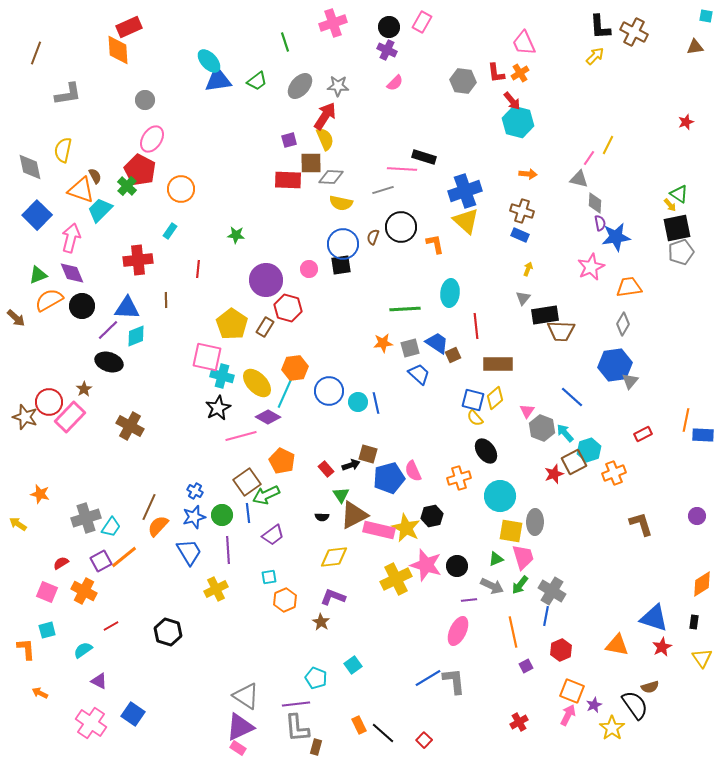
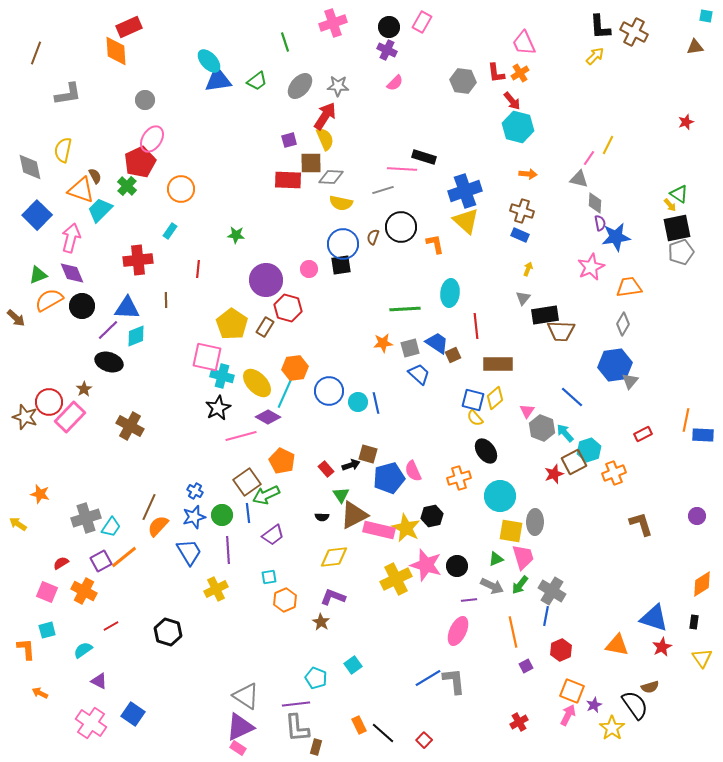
orange diamond at (118, 50): moved 2 px left, 1 px down
cyan hexagon at (518, 122): moved 5 px down
red pentagon at (140, 170): moved 8 px up; rotated 20 degrees clockwise
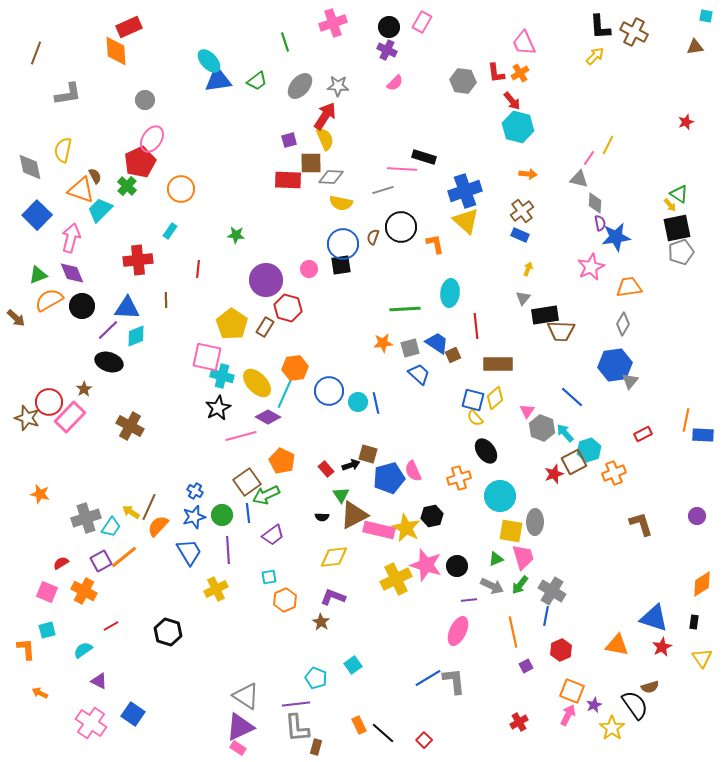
brown cross at (522, 211): rotated 35 degrees clockwise
brown star at (25, 417): moved 2 px right, 1 px down
yellow arrow at (18, 524): moved 113 px right, 12 px up
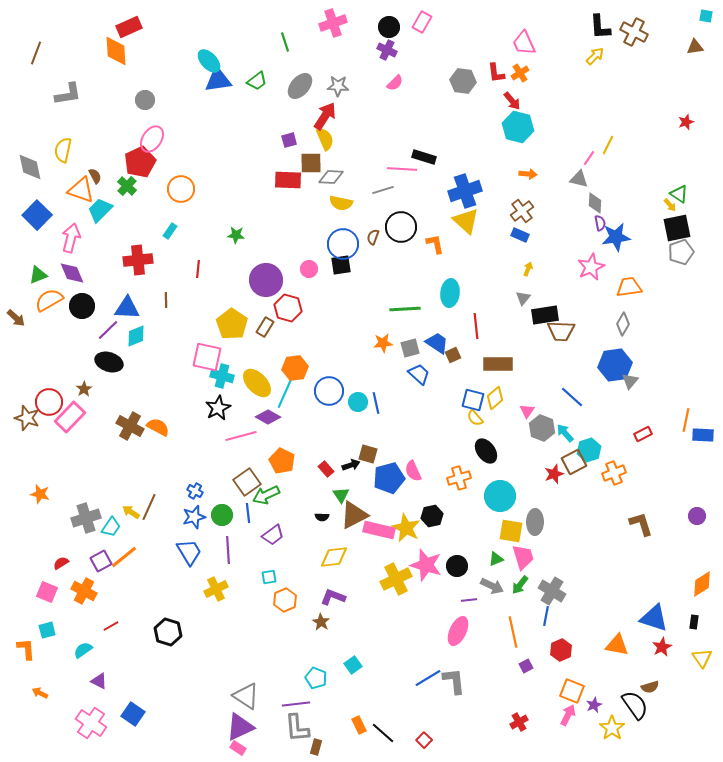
orange semicircle at (158, 526): moved 99 px up; rotated 75 degrees clockwise
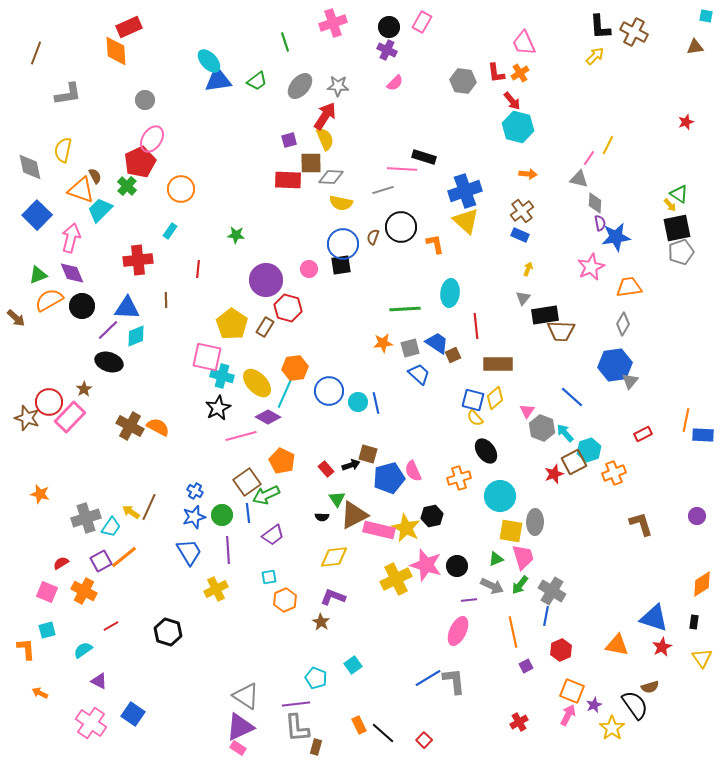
green triangle at (341, 495): moved 4 px left, 4 px down
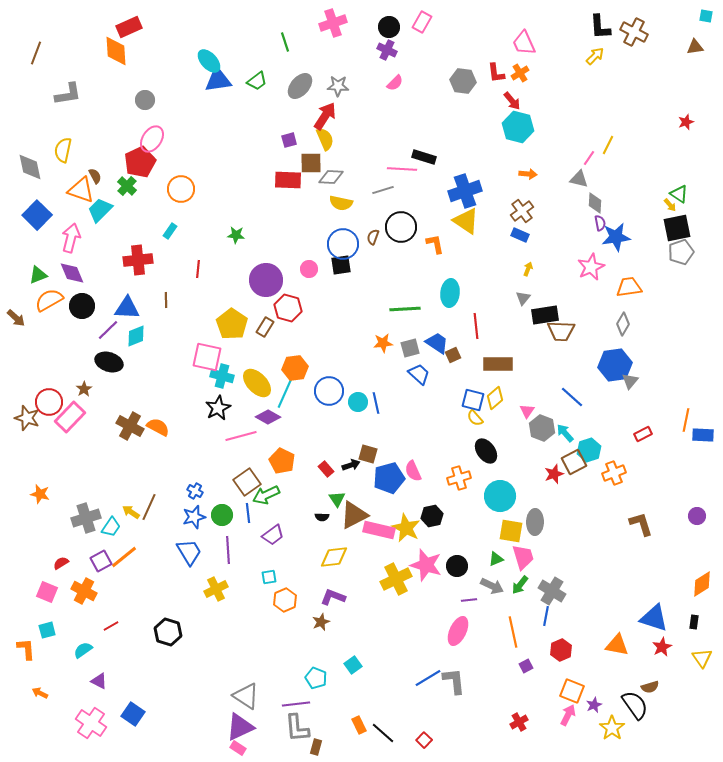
yellow triangle at (466, 221): rotated 8 degrees counterclockwise
brown star at (321, 622): rotated 18 degrees clockwise
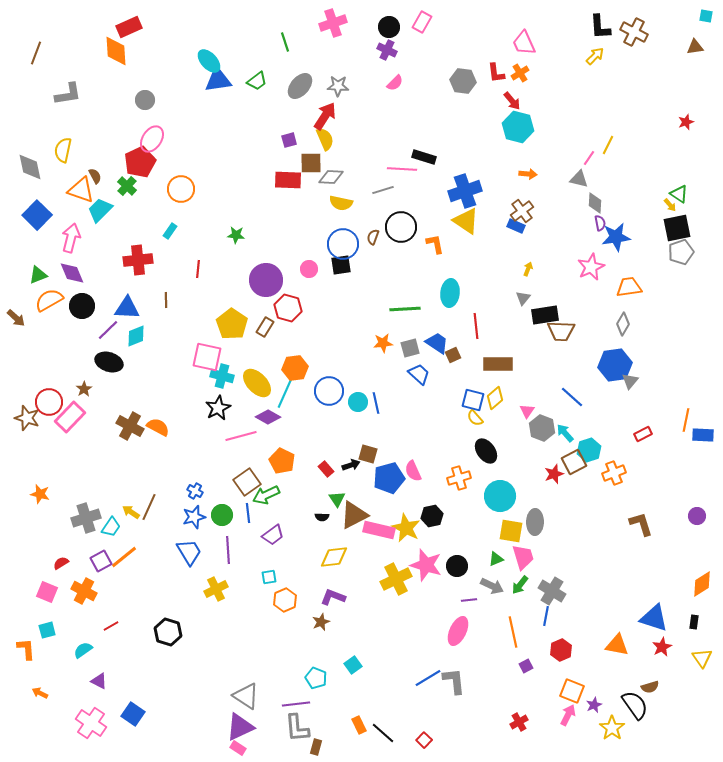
blue rectangle at (520, 235): moved 4 px left, 9 px up
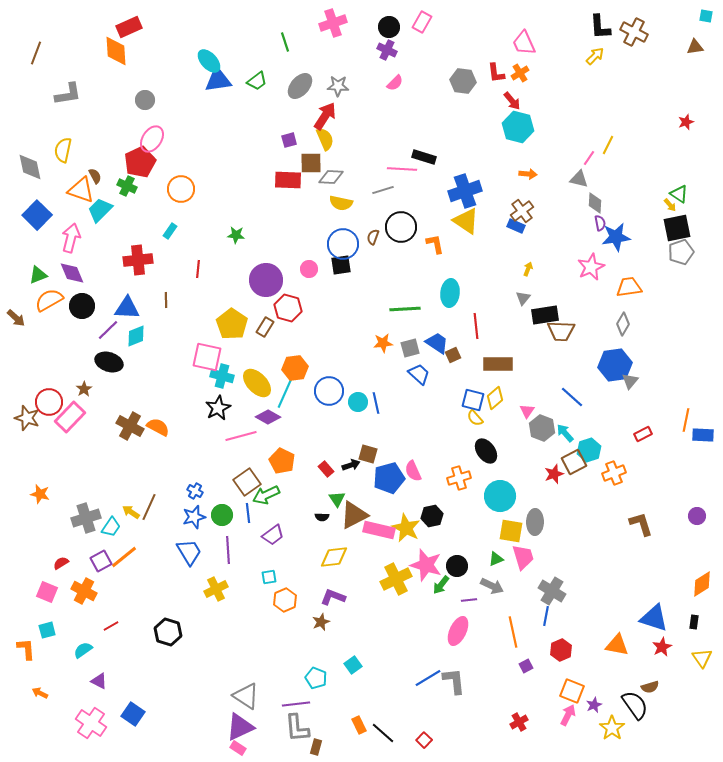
green cross at (127, 186): rotated 18 degrees counterclockwise
green arrow at (520, 585): moved 79 px left
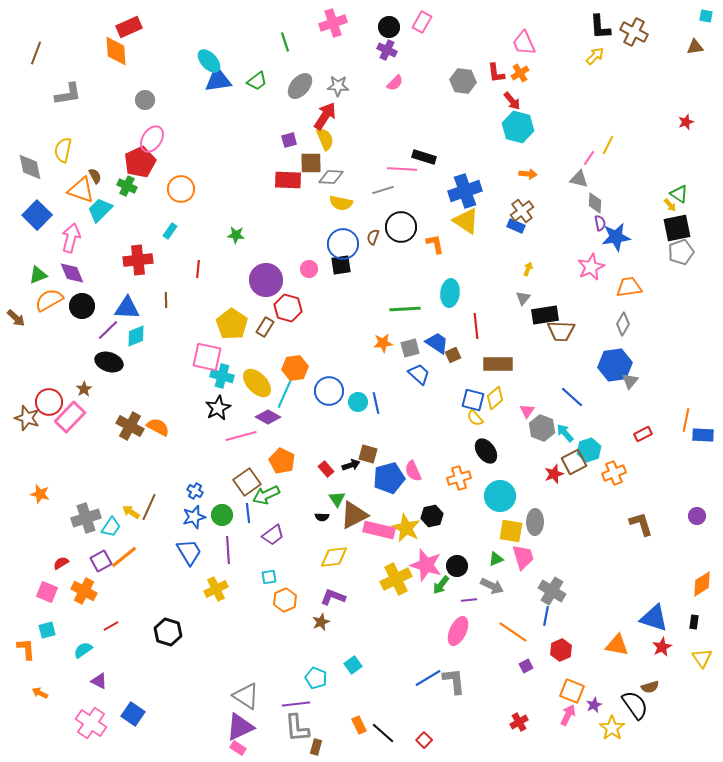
orange line at (513, 632): rotated 44 degrees counterclockwise
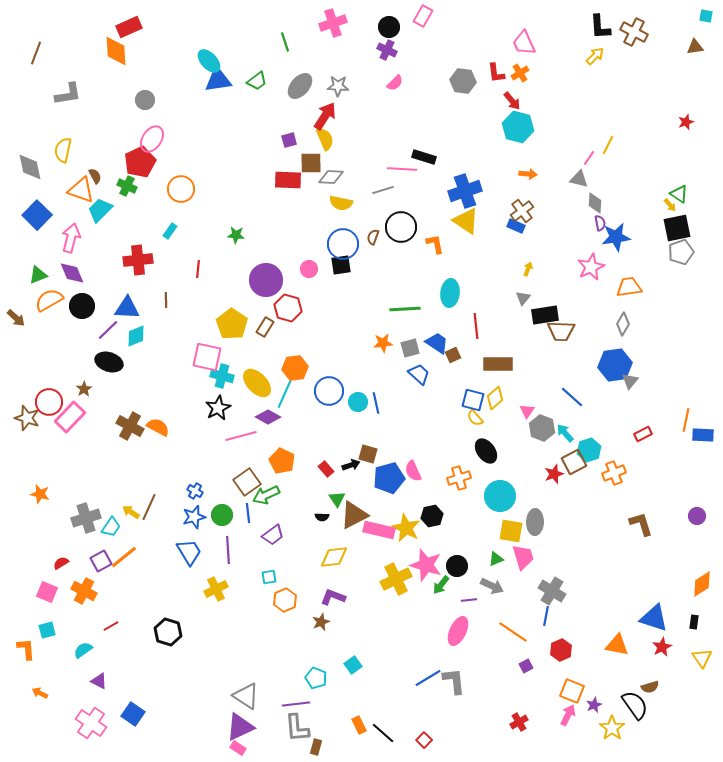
pink rectangle at (422, 22): moved 1 px right, 6 px up
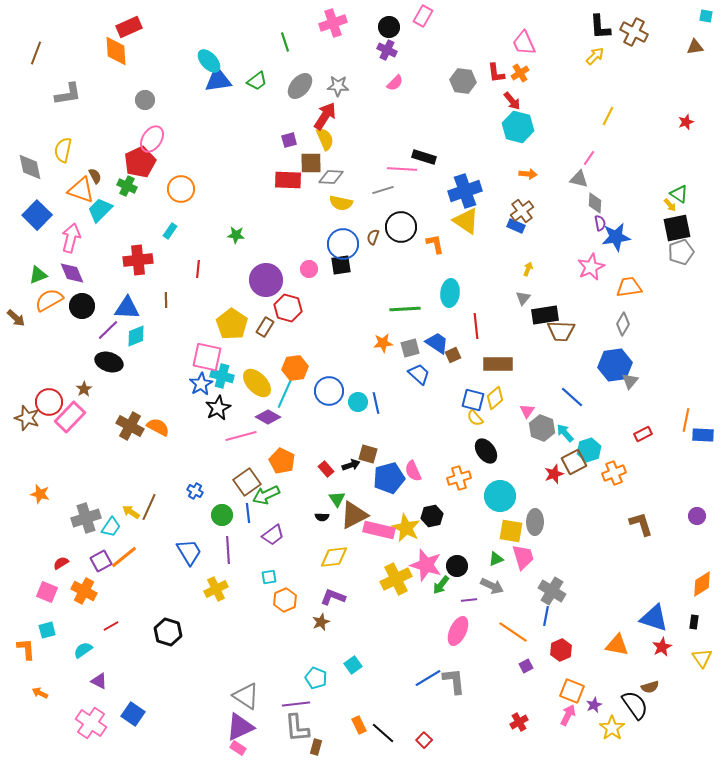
yellow line at (608, 145): moved 29 px up
blue star at (194, 517): moved 7 px right, 133 px up; rotated 15 degrees counterclockwise
